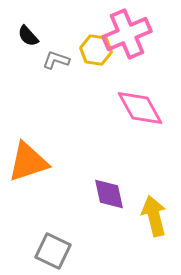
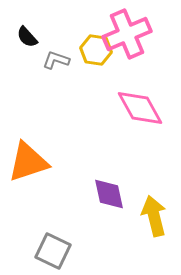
black semicircle: moved 1 px left, 1 px down
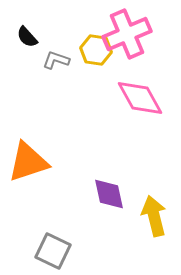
pink diamond: moved 10 px up
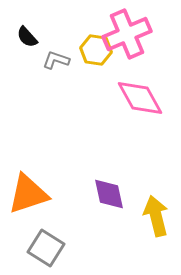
orange triangle: moved 32 px down
yellow arrow: moved 2 px right
gray square: moved 7 px left, 3 px up; rotated 6 degrees clockwise
